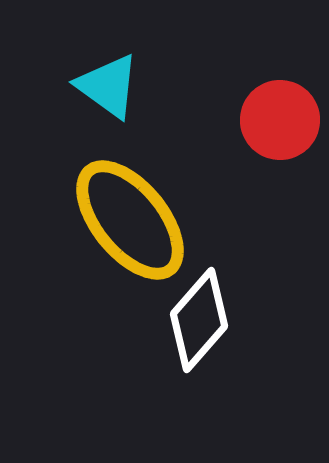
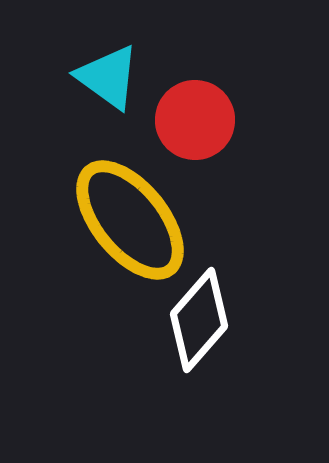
cyan triangle: moved 9 px up
red circle: moved 85 px left
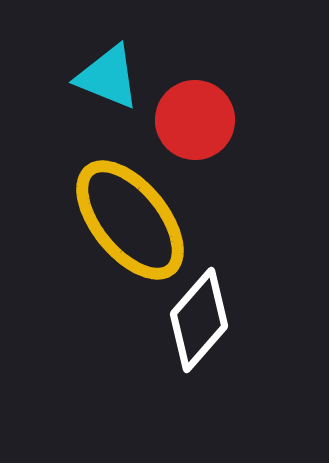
cyan triangle: rotated 14 degrees counterclockwise
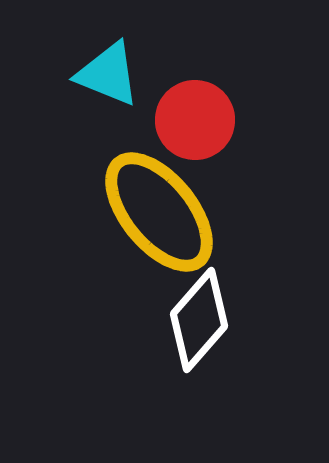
cyan triangle: moved 3 px up
yellow ellipse: moved 29 px right, 8 px up
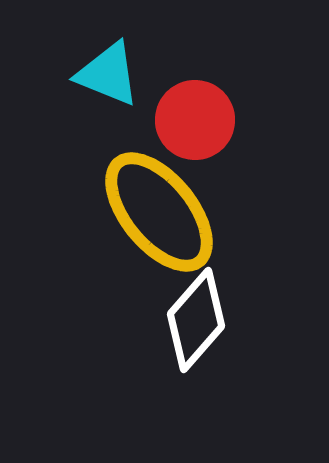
white diamond: moved 3 px left
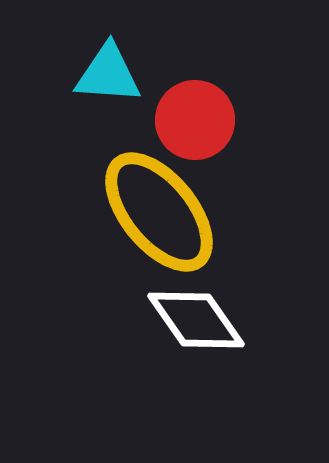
cyan triangle: rotated 18 degrees counterclockwise
white diamond: rotated 76 degrees counterclockwise
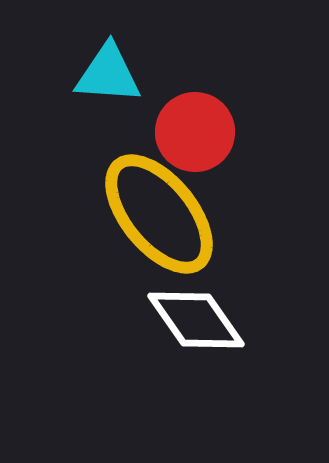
red circle: moved 12 px down
yellow ellipse: moved 2 px down
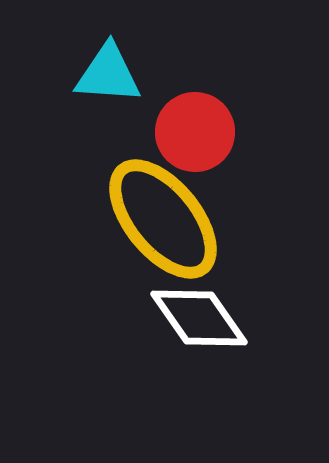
yellow ellipse: moved 4 px right, 5 px down
white diamond: moved 3 px right, 2 px up
